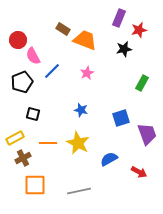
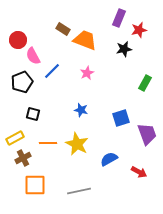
green rectangle: moved 3 px right
yellow star: moved 1 px left, 1 px down
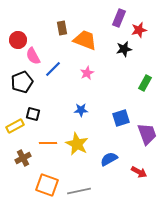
brown rectangle: moved 1 px left, 1 px up; rotated 48 degrees clockwise
blue line: moved 1 px right, 2 px up
blue star: rotated 16 degrees counterclockwise
yellow rectangle: moved 12 px up
orange square: moved 12 px right; rotated 20 degrees clockwise
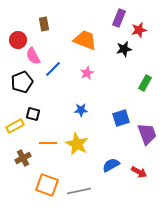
brown rectangle: moved 18 px left, 4 px up
blue semicircle: moved 2 px right, 6 px down
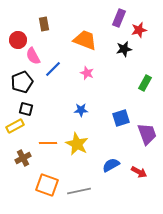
pink star: rotated 24 degrees counterclockwise
black square: moved 7 px left, 5 px up
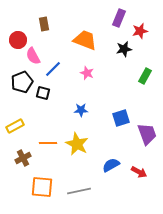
red star: moved 1 px right, 1 px down
green rectangle: moved 7 px up
black square: moved 17 px right, 16 px up
orange square: moved 5 px left, 2 px down; rotated 15 degrees counterclockwise
